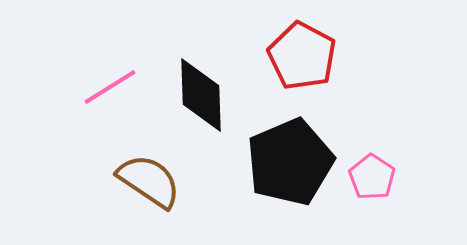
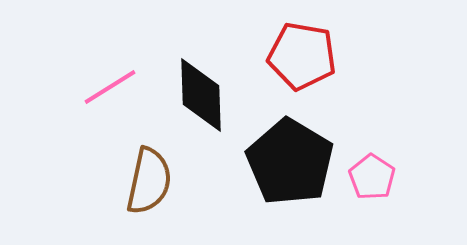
red pentagon: rotated 18 degrees counterclockwise
black pentagon: rotated 18 degrees counterclockwise
brown semicircle: rotated 68 degrees clockwise
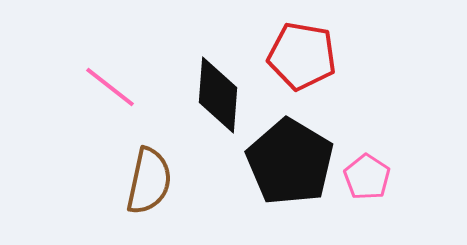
pink line: rotated 70 degrees clockwise
black diamond: moved 17 px right; rotated 6 degrees clockwise
pink pentagon: moved 5 px left
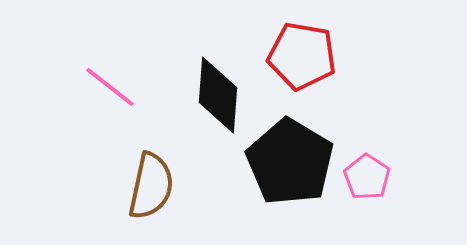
brown semicircle: moved 2 px right, 5 px down
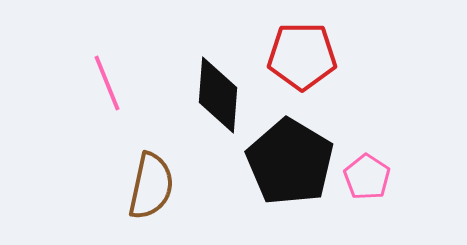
red pentagon: rotated 10 degrees counterclockwise
pink line: moved 3 px left, 4 px up; rotated 30 degrees clockwise
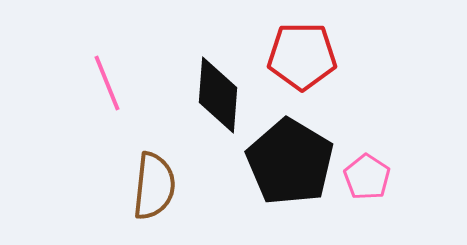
brown semicircle: moved 3 px right; rotated 6 degrees counterclockwise
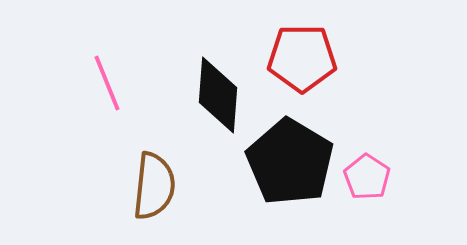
red pentagon: moved 2 px down
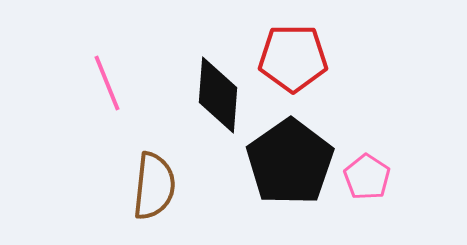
red pentagon: moved 9 px left
black pentagon: rotated 6 degrees clockwise
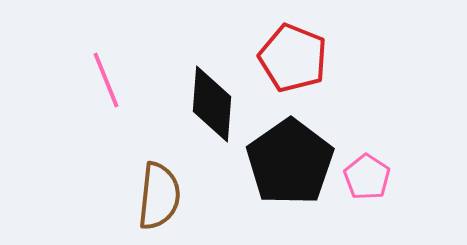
red pentagon: rotated 22 degrees clockwise
pink line: moved 1 px left, 3 px up
black diamond: moved 6 px left, 9 px down
brown semicircle: moved 5 px right, 10 px down
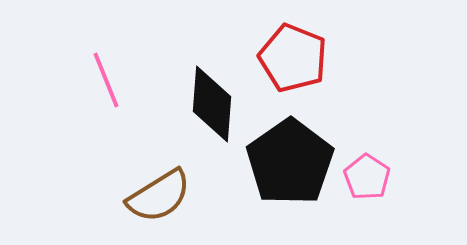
brown semicircle: rotated 52 degrees clockwise
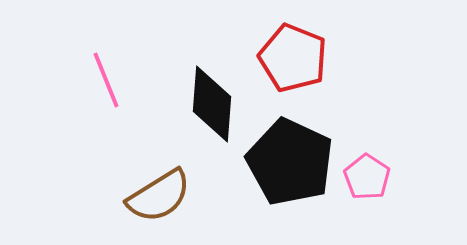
black pentagon: rotated 12 degrees counterclockwise
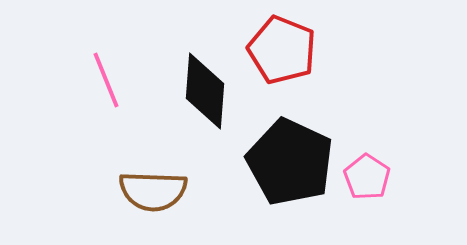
red pentagon: moved 11 px left, 8 px up
black diamond: moved 7 px left, 13 px up
brown semicircle: moved 6 px left, 5 px up; rotated 34 degrees clockwise
